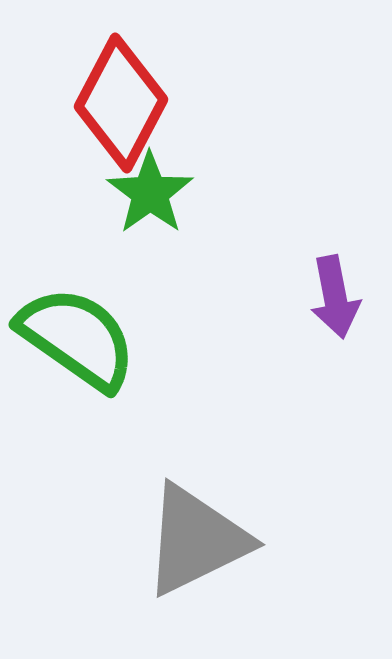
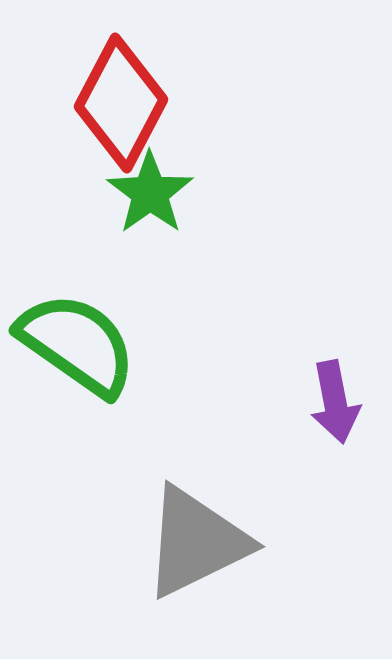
purple arrow: moved 105 px down
green semicircle: moved 6 px down
gray triangle: moved 2 px down
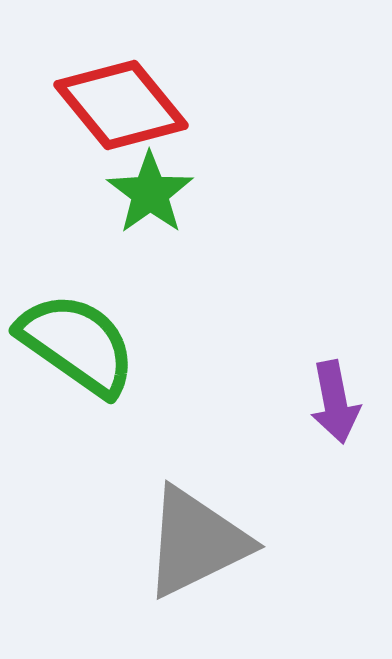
red diamond: moved 2 px down; rotated 67 degrees counterclockwise
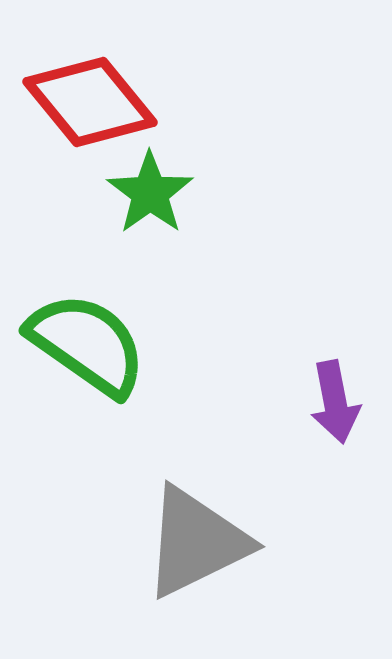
red diamond: moved 31 px left, 3 px up
green semicircle: moved 10 px right
